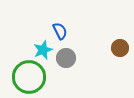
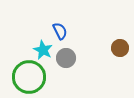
cyan star: rotated 24 degrees counterclockwise
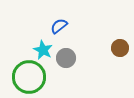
blue semicircle: moved 1 px left, 5 px up; rotated 102 degrees counterclockwise
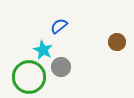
brown circle: moved 3 px left, 6 px up
gray circle: moved 5 px left, 9 px down
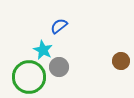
brown circle: moved 4 px right, 19 px down
gray circle: moved 2 px left
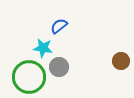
cyan star: moved 2 px up; rotated 18 degrees counterclockwise
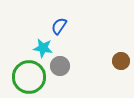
blue semicircle: rotated 18 degrees counterclockwise
gray circle: moved 1 px right, 1 px up
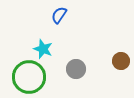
blue semicircle: moved 11 px up
cyan star: moved 1 px down; rotated 12 degrees clockwise
gray circle: moved 16 px right, 3 px down
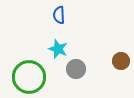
blue semicircle: rotated 36 degrees counterclockwise
cyan star: moved 15 px right
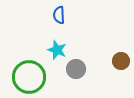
cyan star: moved 1 px left, 1 px down
